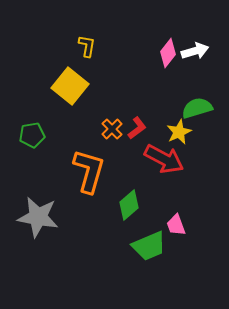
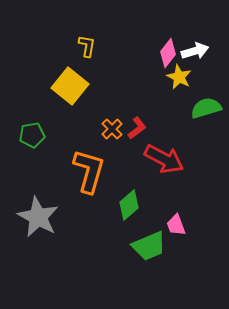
green semicircle: moved 9 px right
yellow star: moved 55 px up; rotated 20 degrees counterclockwise
gray star: rotated 18 degrees clockwise
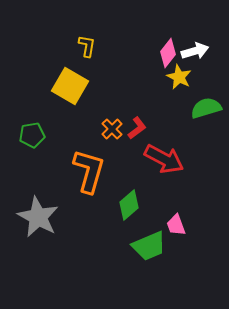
yellow square: rotated 9 degrees counterclockwise
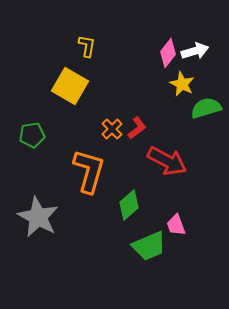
yellow star: moved 3 px right, 7 px down
red arrow: moved 3 px right, 2 px down
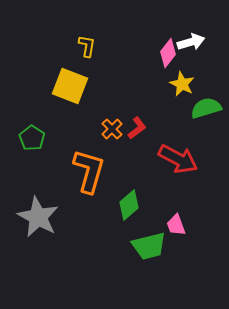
white arrow: moved 4 px left, 9 px up
yellow square: rotated 9 degrees counterclockwise
green pentagon: moved 3 px down; rotated 30 degrees counterclockwise
red arrow: moved 11 px right, 2 px up
green trapezoid: rotated 9 degrees clockwise
